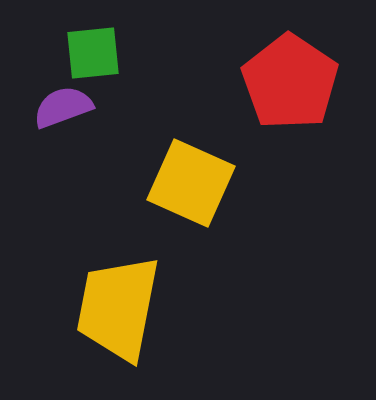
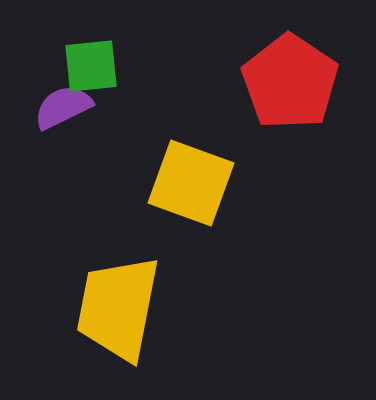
green square: moved 2 px left, 13 px down
purple semicircle: rotated 6 degrees counterclockwise
yellow square: rotated 4 degrees counterclockwise
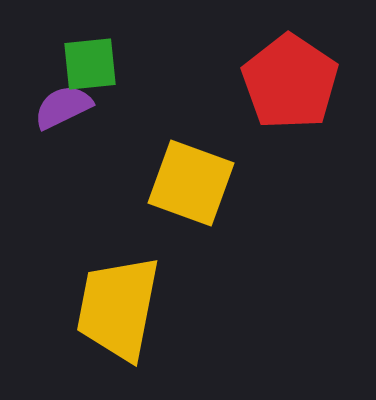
green square: moved 1 px left, 2 px up
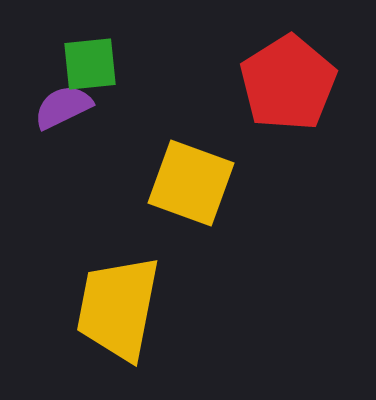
red pentagon: moved 2 px left, 1 px down; rotated 6 degrees clockwise
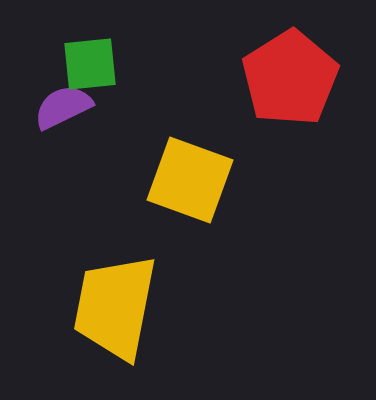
red pentagon: moved 2 px right, 5 px up
yellow square: moved 1 px left, 3 px up
yellow trapezoid: moved 3 px left, 1 px up
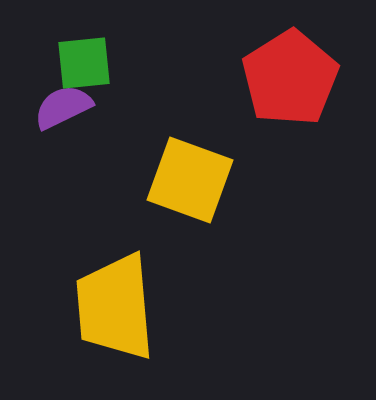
green square: moved 6 px left, 1 px up
yellow trapezoid: rotated 16 degrees counterclockwise
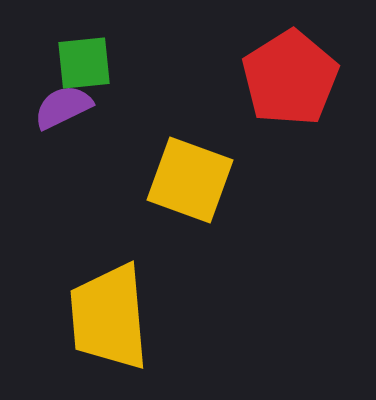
yellow trapezoid: moved 6 px left, 10 px down
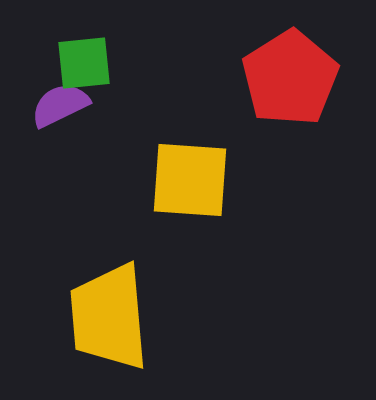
purple semicircle: moved 3 px left, 2 px up
yellow square: rotated 16 degrees counterclockwise
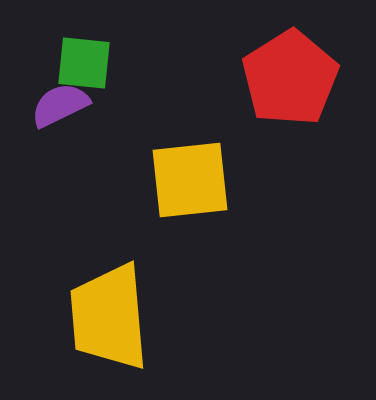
green square: rotated 12 degrees clockwise
yellow square: rotated 10 degrees counterclockwise
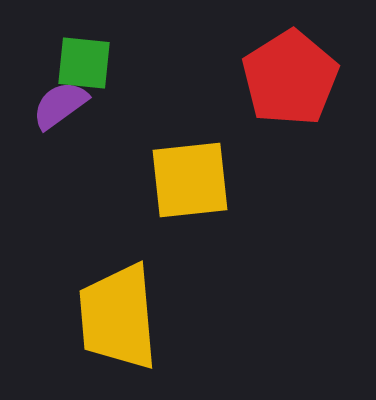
purple semicircle: rotated 10 degrees counterclockwise
yellow trapezoid: moved 9 px right
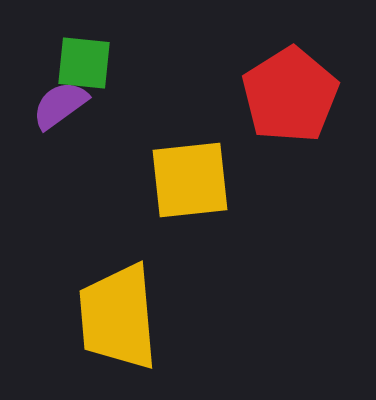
red pentagon: moved 17 px down
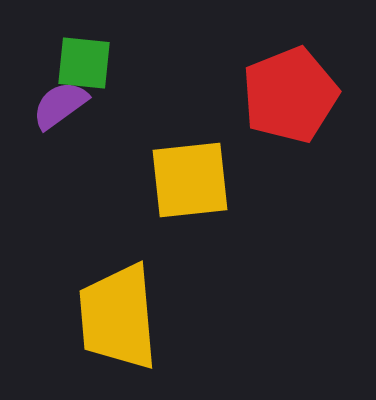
red pentagon: rotated 10 degrees clockwise
